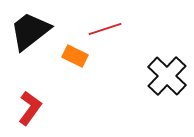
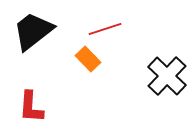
black trapezoid: moved 3 px right
orange rectangle: moved 13 px right, 3 px down; rotated 20 degrees clockwise
red L-shape: moved 1 px right, 1 px up; rotated 148 degrees clockwise
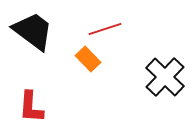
black trapezoid: rotated 75 degrees clockwise
black cross: moved 2 px left, 1 px down
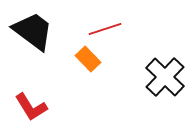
red L-shape: rotated 36 degrees counterclockwise
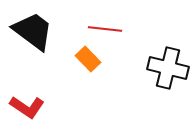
red line: rotated 24 degrees clockwise
black cross: moved 3 px right, 9 px up; rotated 30 degrees counterclockwise
red L-shape: moved 4 px left; rotated 24 degrees counterclockwise
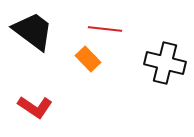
black cross: moved 3 px left, 5 px up
red L-shape: moved 8 px right
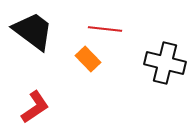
red L-shape: rotated 68 degrees counterclockwise
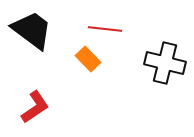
black trapezoid: moved 1 px left, 1 px up
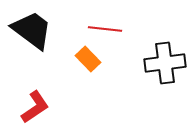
black cross: rotated 21 degrees counterclockwise
